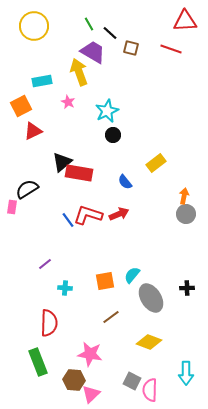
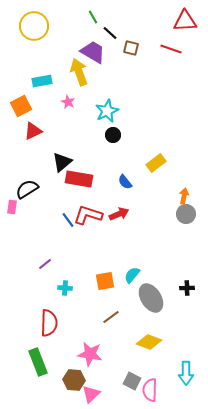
green line at (89, 24): moved 4 px right, 7 px up
red rectangle at (79, 173): moved 6 px down
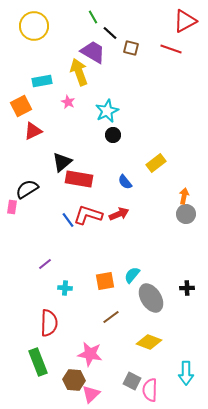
red triangle at (185, 21): rotated 25 degrees counterclockwise
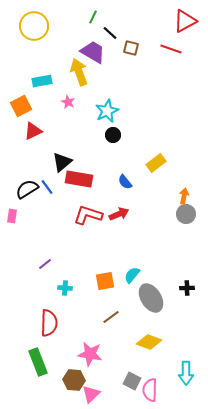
green line at (93, 17): rotated 56 degrees clockwise
pink rectangle at (12, 207): moved 9 px down
blue line at (68, 220): moved 21 px left, 33 px up
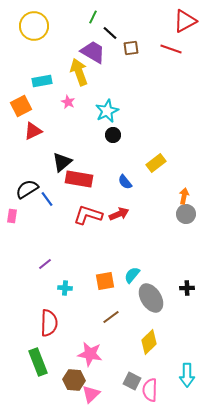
brown square at (131, 48): rotated 21 degrees counterclockwise
blue line at (47, 187): moved 12 px down
yellow diamond at (149, 342): rotated 65 degrees counterclockwise
cyan arrow at (186, 373): moved 1 px right, 2 px down
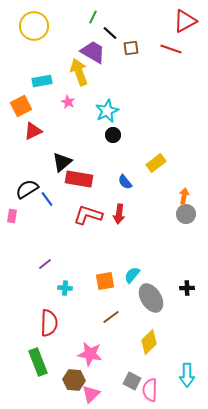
red arrow at (119, 214): rotated 120 degrees clockwise
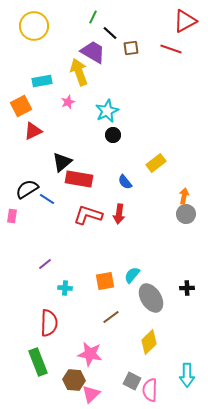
pink star at (68, 102): rotated 24 degrees clockwise
blue line at (47, 199): rotated 21 degrees counterclockwise
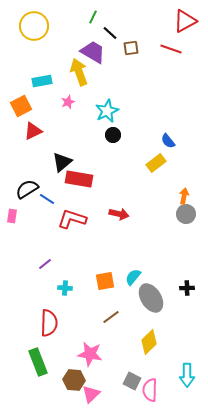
blue semicircle at (125, 182): moved 43 px right, 41 px up
red arrow at (119, 214): rotated 84 degrees counterclockwise
red L-shape at (88, 215): moved 16 px left, 4 px down
cyan semicircle at (132, 275): moved 1 px right, 2 px down
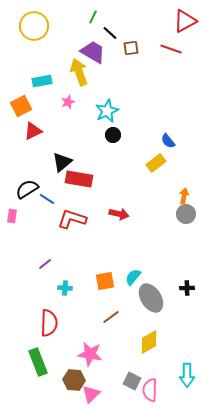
yellow diamond at (149, 342): rotated 15 degrees clockwise
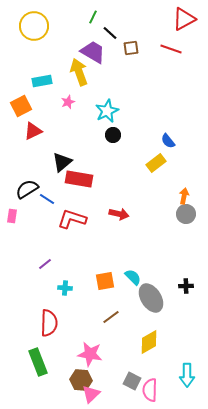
red triangle at (185, 21): moved 1 px left, 2 px up
cyan semicircle at (133, 277): rotated 96 degrees clockwise
black cross at (187, 288): moved 1 px left, 2 px up
brown hexagon at (74, 380): moved 7 px right
